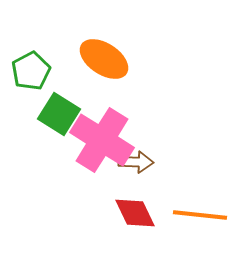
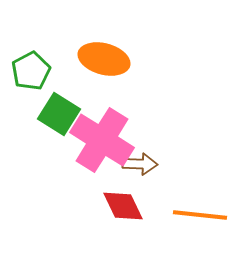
orange ellipse: rotated 18 degrees counterclockwise
brown arrow: moved 4 px right, 2 px down
red diamond: moved 12 px left, 7 px up
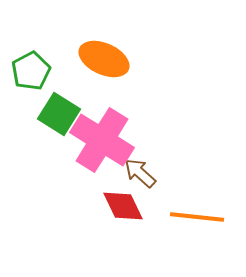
orange ellipse: rotated 9 degrees clockwise
brown arrow: moved 9 px down; rotated 140 degrees counterclockwise
orange line: moved 3 px left, 2 px down
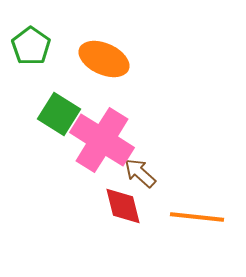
green pentagon: moved 25 px up; rotated 9 degrees counterclockwise
red diamond: rotated 12 degrees clockwise
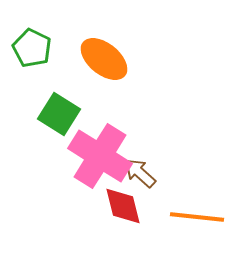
green pentagon: moved 1 px right, 2 px down; rotated 9 degrees counterclockwise
orange ellipse: rotated 15 degrees clockwise
pink cross: moved 2 px left, 16 px down
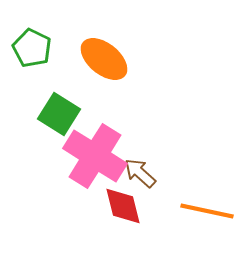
pink cross: moved 5 px left
orange line: moved 10 px right, 6 px up; rotated 6 degrees clockwise
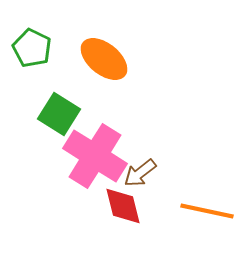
brown arrow: rotated 80 degrees counterclockwise
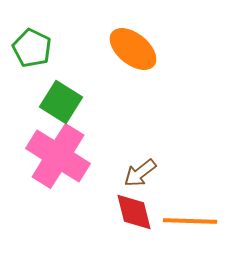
orange ellipse: moved 29 px right, 10 px up
green square: moved 2 px right, 12 px up
pink cross: moved 37 px left
red diamond: moved 11 px right, 6 px down
orange line: moved 17 px left, 10 px down; rotated 10 degrees counterclockwise
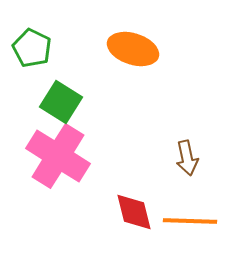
orange ellipse: rotated 21 degrees counterclockwise
brown arrow: moved 47 px right, 15 px up; rotated 64 degrees counterclockwise
